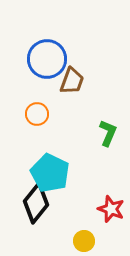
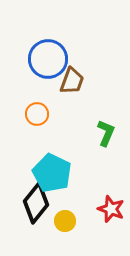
blue circle: moved 1 px right
green L-shape: moved 2 px left
cyan pentagon: moved 2 px right
yellow circle: moved 19 px left, 20 px up
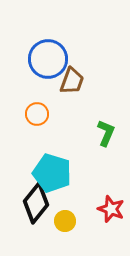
cyan pentagon: rotated 9 degrees counterclockwise
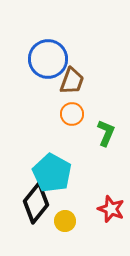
orange circle: moved 35 px right
cyan pentagon: rotated 12 degrees clockwise
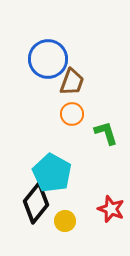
brown trapezoid: moved 1 px down
green L-shape: rotated 40 degrees counterclockwise
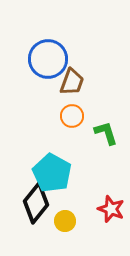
orange circle: moved 2 px down
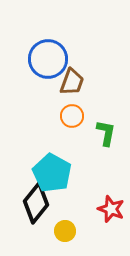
green L-shape: rotated 28 degrees clockwise
yellow circle: moved 10 px down
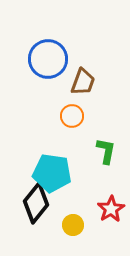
brown trapezoid: moved 11 px right
green L-shape: moved 18 px down
cyan pentagon: rotated 21 degrees counterclockwise
red star: rotated 20 degrees clockwise
yellow circle: moved 8 px right, 6 px up
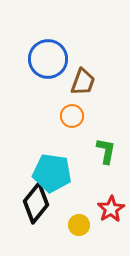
yellow circle: moved 6 px right
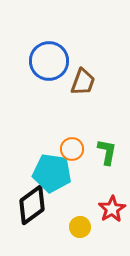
blue circle: moved 1 px right, 2 px down
orange circle: moved 33 px down
green L-shape: moved 1 px right, 1 px down
black diamond: moved 4 px left, 2 px down; rotated 15 degrees clockwise
red star: moved 1 px right
yellow circle: moved 1 px right, 2 px down
